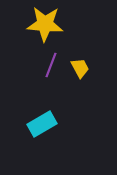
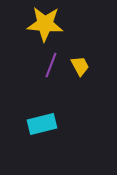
yellow trapezoid: moved 2 px up
cyan rectangle: rotated 16 degrees clockwise
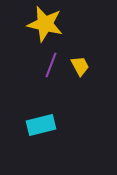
yellow star: rotated 9 degrees clockwise
cyan rectangle: moved 1 px left, 1 px down
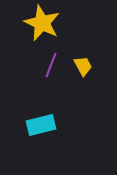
yellow star: moved 3 px left, 1 px up; rotated 12 degrees clockwise
yellow trapezoid: moved 3 px right
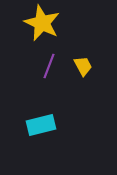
purple line: moved 2 px left, 1 px down
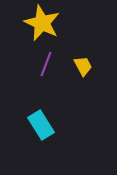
purple line: moved 3 px left, 2 px up
cyan rectangle: rotated 72 degrees clockwise
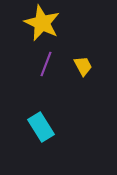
cyan rectangle: moved 2 px down
